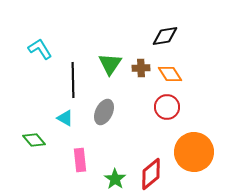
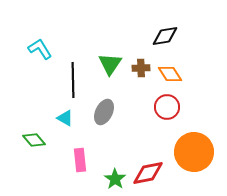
red diamond: moved 3 px left, 1 px up; rotated 28 degrees clockwise
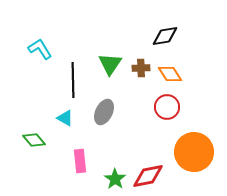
pink rectangle: moved 1 px down
red diamond: moved 3 px down
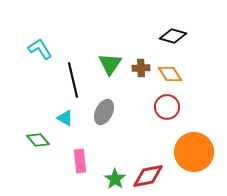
black diamond: moved 8 px right; rotated 24 degrees clockwise
black line: rotated 12 degrees counterclockwise
green diamond: moved 4 px right
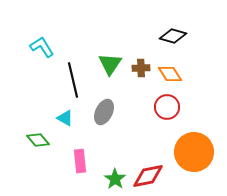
cyan L-shape: moved 2 px right, 2 px up
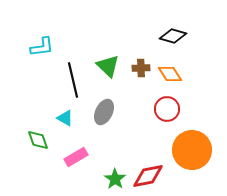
cyan L-shape: rotated 115 degrees clockwise
green triangle: moved 2 px left, 2 px down; rotated 20 degrees counterclockwise
red circle: moved 2 px down
green diamond: rotated 20 degrees clockwise
orange circle: moved 2 px left, 2 px up
pink rectangle: moved 4 px left, 4 px up; rotated 65 degrees clockwise
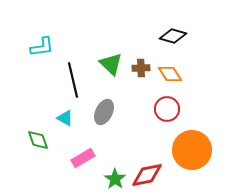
green triangle: moved 3 px right, 2 px up
pink rectangle: moved 7 px right, 1 px down
red diamond: moved 1 px left, 1 px up
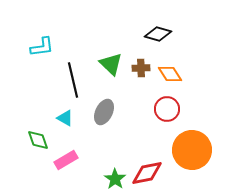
black diamond: moved 15 px left, 2 px up
pink rectangle: moved 17 px left, 2 px down
red diamond: moved 2 px up
